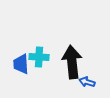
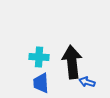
blue trapezoid: moved 20 px right, 19 px down
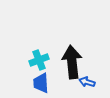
cyan cross: moved 3 px down; rotated 24 degrees counterclockwise
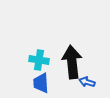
cyan cross: rotated 30 degrees clockwise
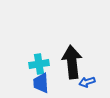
cyan cross: moved 4 px down; rotated 18 degrees counterclockwise
blue arrow: rotated 35 degrees counterclockwise
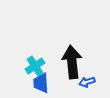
cyan cross: moved 4 px left, 2 px down; rotated 24 degrees counterclockwise
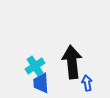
blue arrow: moved 1 px down; rotated 98 degrees clockwise
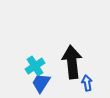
blue trapezoid: rotated 35 degrees clockwise
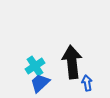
blue trapezoid: moved 1 px left; rotated 15 degrees clockwise
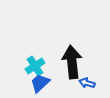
blue arrow: rotated 63 degrees counterclockwise
